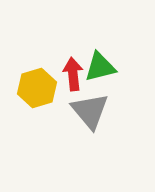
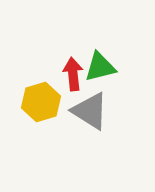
yellow hexagon: moved 4 px right, 14 px down
gray triangle: rotated 18 degrees counterclockwise
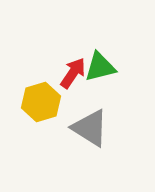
red arrow: moved 1 px up; rotated 40 degrees clockwise
gray triangle: moved 17 px down
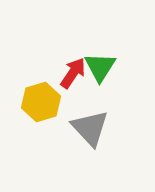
green triangle: rotated 44 degrees counterclockwise
gray triangle: rotated 15 degrees clockwise
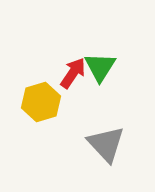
gray triangle: moved 16 px right, 16 px down
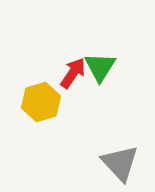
gray triangle: moved 14 px right, 19 px down
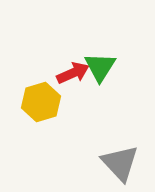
red arrow: rotated 32 degrees clockwise
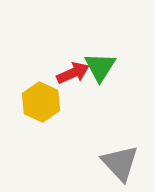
yellow hexagon: rotated 18 degrees counterclockwise
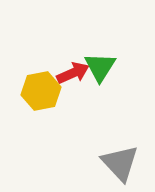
yellow hexagon: moved 11 px up; rotated 24 degrees clockwise
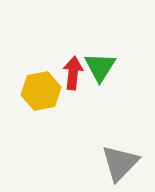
red arrow: rotated 60 degrees counterclockwise
gray triangle: rotated 27 degrees clockwise
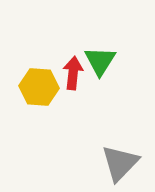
green triangle: moved 6 px up
yellow hexagon: moved 2 px left, 4 px up; rotated 15 degrees clockwise
